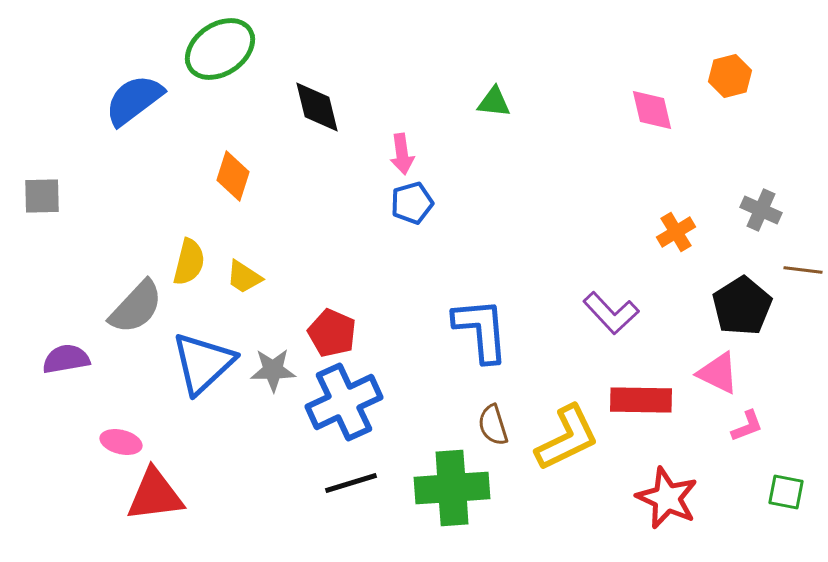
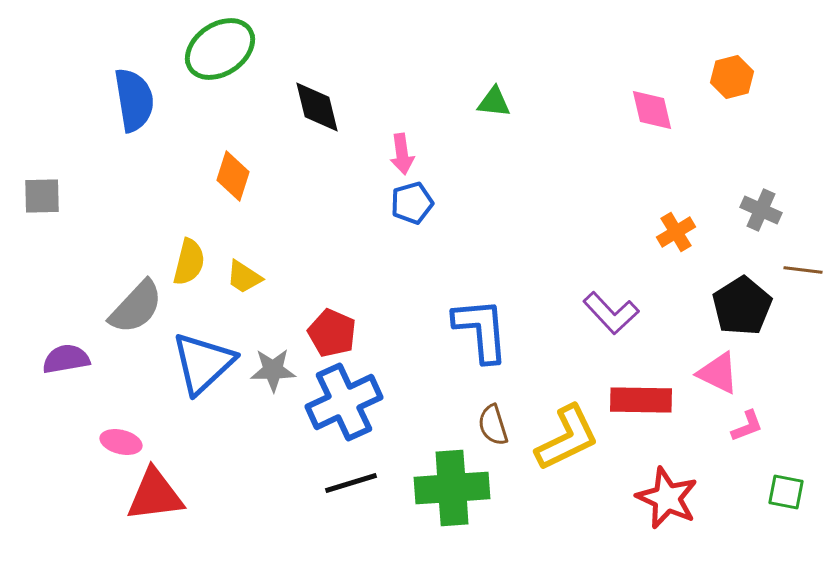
orange hexagon: moved 2 px right, 1 px down
blue semicircle: rotated 118 degrees clockwise
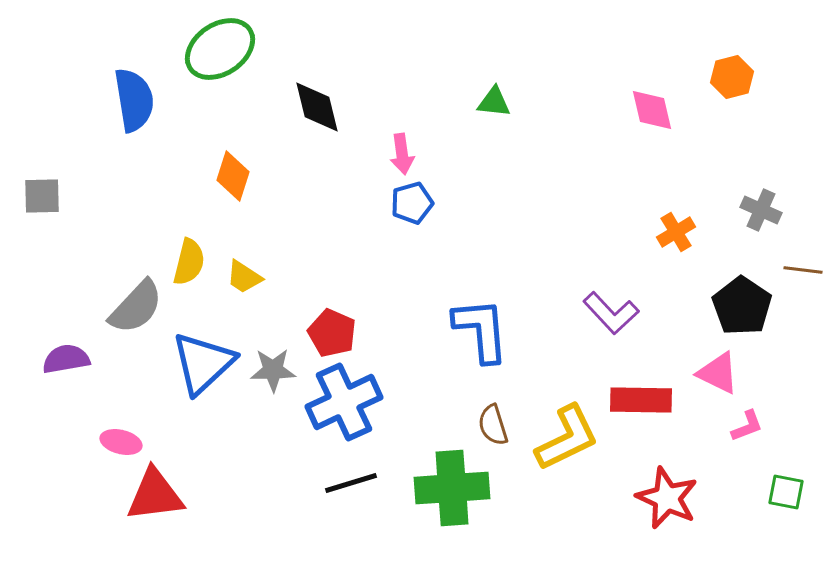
black pentagon: rotated 6 degrees counterclockwise
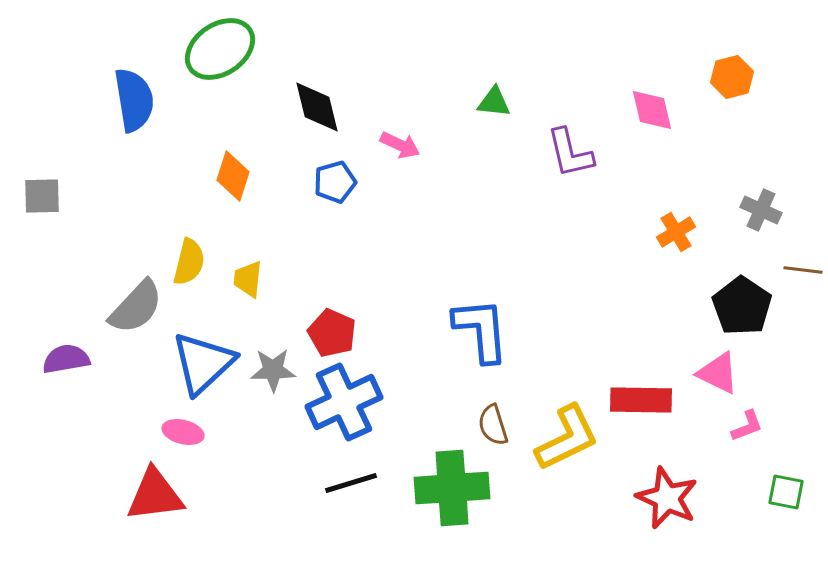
pink arrow: moved 2 px left, 9 px up; rotated 57 degrees counterclockwise
blue pentagon: moved 77 px left, 21 px up
yellow trapezoid: moved 4 px right, 2 px down; rotated 63 degrees clockwise
purple L-shape: moved 41 px left, 160 px up; rotated 30 degrees clockwise
pink ellipse: moved 62 px right, 10 px up
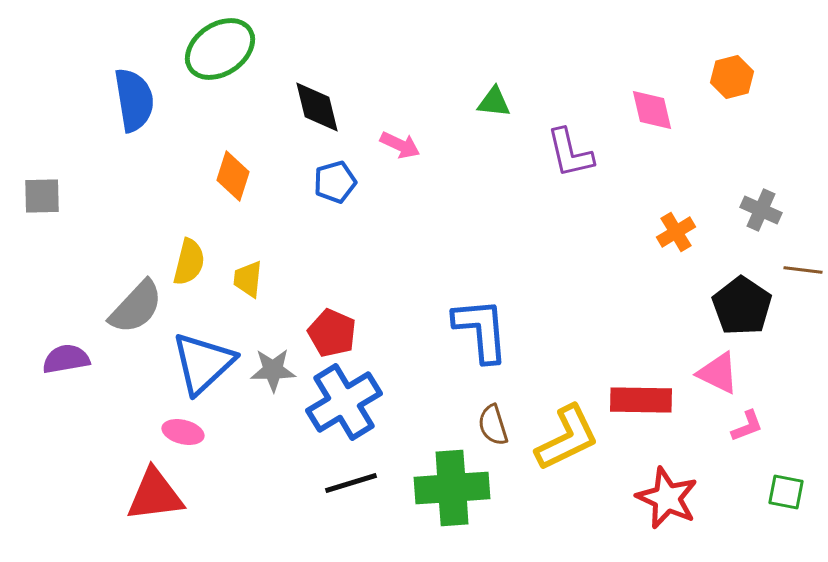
blue cross: rotated 6 degrees counterclockwise
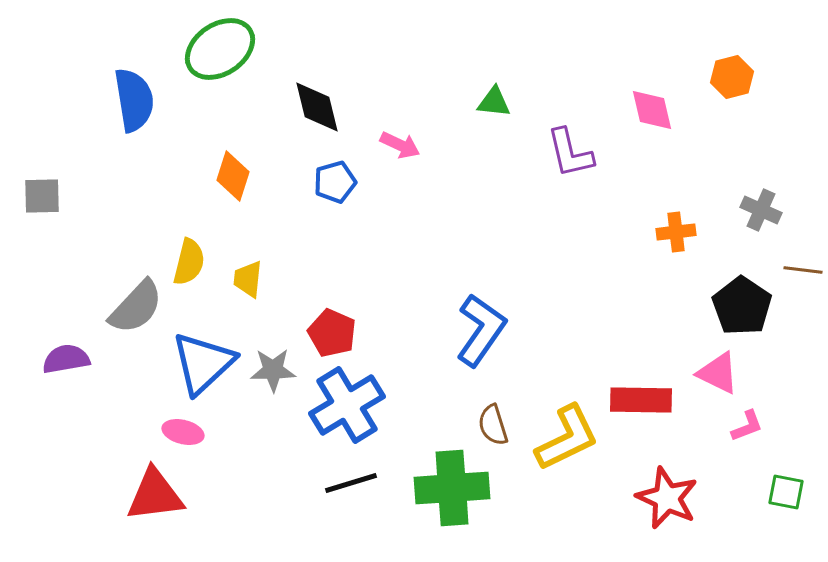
orange cross: rotated 24 degrees clockwise
blue L-shape: rotated 40 degrees clockwise
blue cross: moved 3 px right, 3 px down
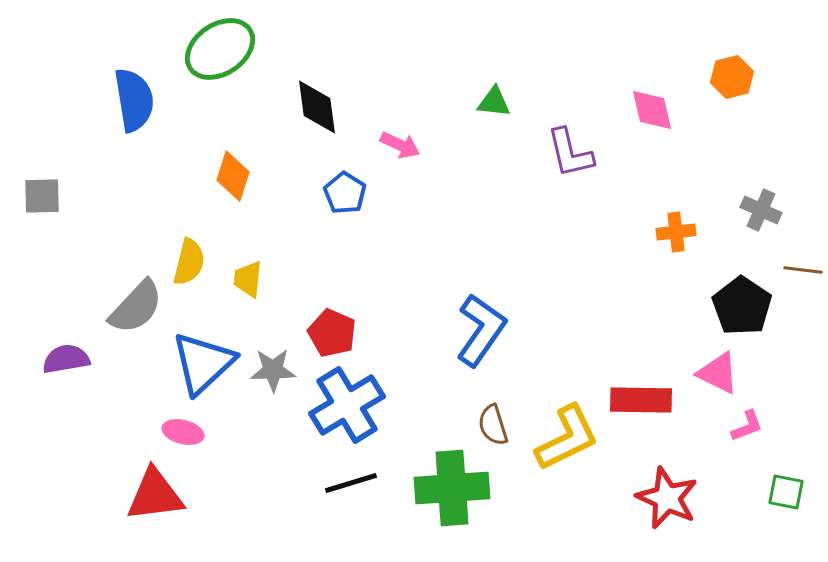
black diamond: rotated 6 degrees clockwise
blue pentagon: moved 10 px right, 11 px down; rotated 24 degrees counterclockwise
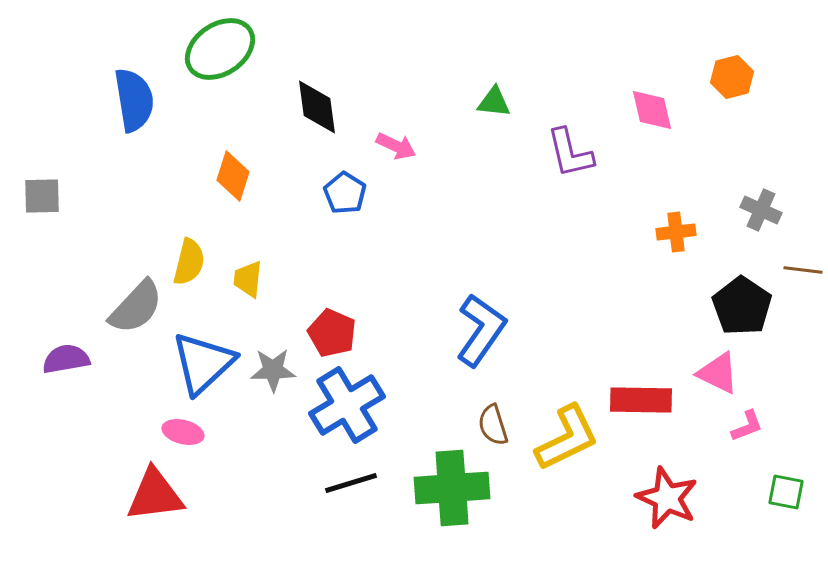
pink arrow: moved 4 px left, 1 px down
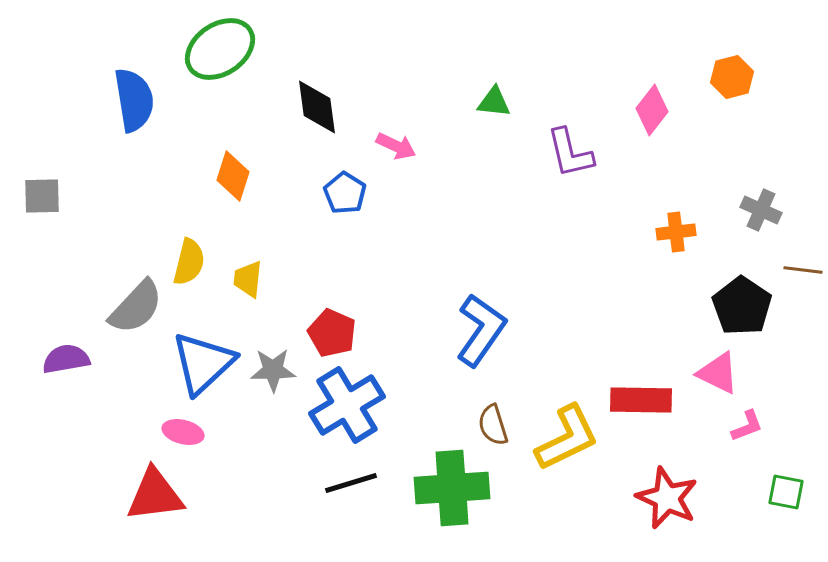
pink diamond: rotated 51 degrees clockwise
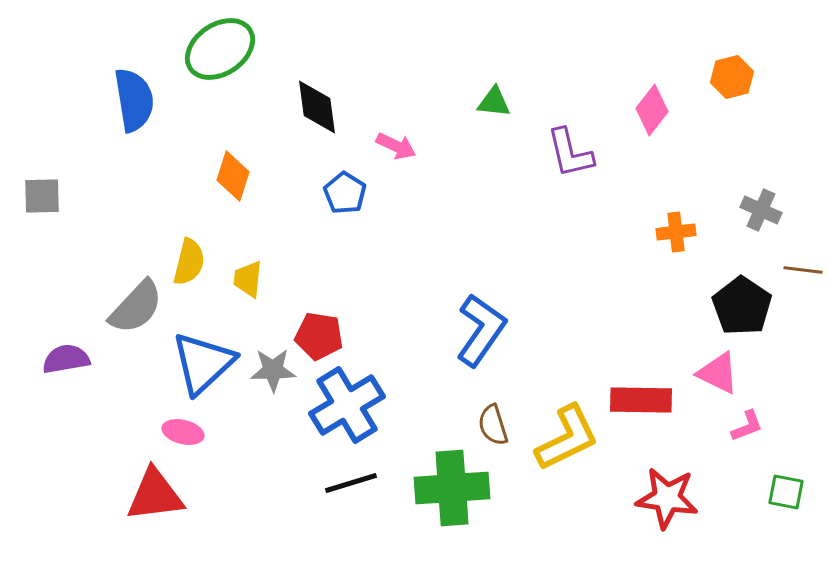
red pentagon: moved 13 px left, 3 px down; rotated 15 degrees counterclockwise
red star: rotated 16 degrees counterclockwise
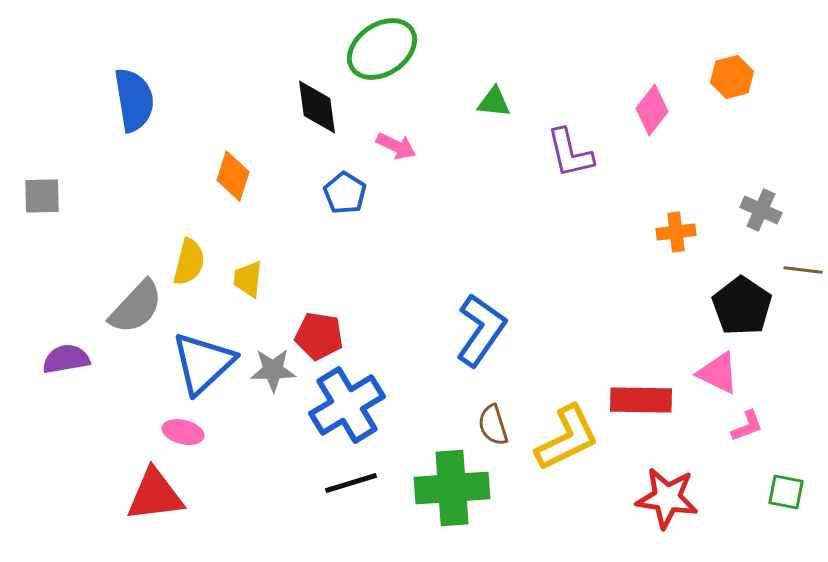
green ellipse: moved 162 px right
